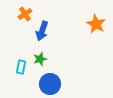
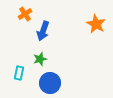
blue arrow: moved 1 px right
cyan rectangle: moved 2 px left, 6 px down
blue circle: moved 1 px up
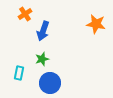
orange star: rotated 18 degrees counterclockwise
green star: moved 2 px right
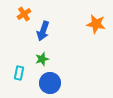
orange cross: moved 1 px left
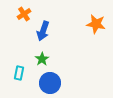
green star: rotated 16 degrees counterclockwise
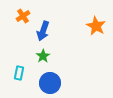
orange cross: moved 1 px left, 2 px down
orange star: moved 2 px down; rotated 18 degrees clockwise
green star: moved 1 px right, 3 px up
